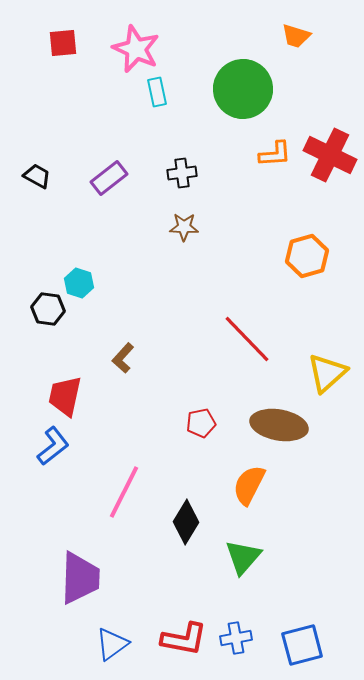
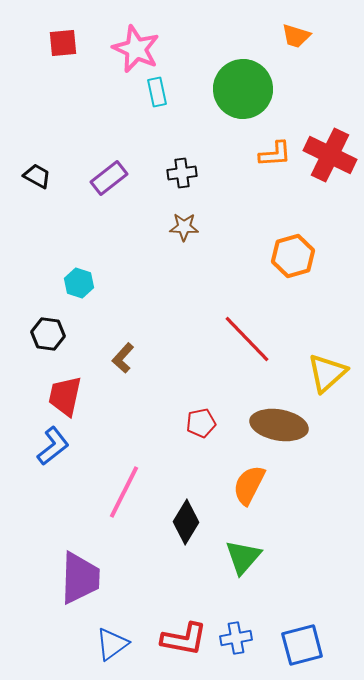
orange hexagon: moved 14 px left
black hexagon: moved 25 px down
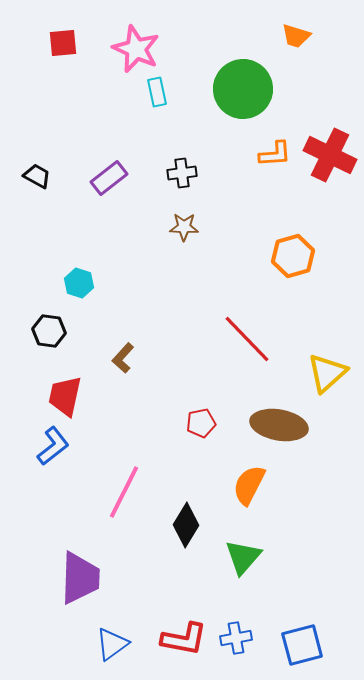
black hexagon: moved 1 px right, 3 px up
black diamond: moved 3 px down
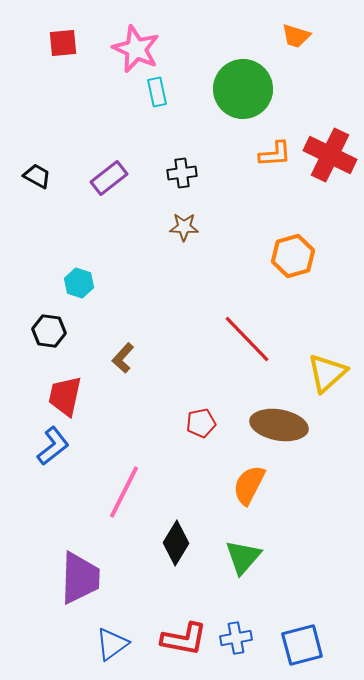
black diamond: moved 10 px left, 18 px down
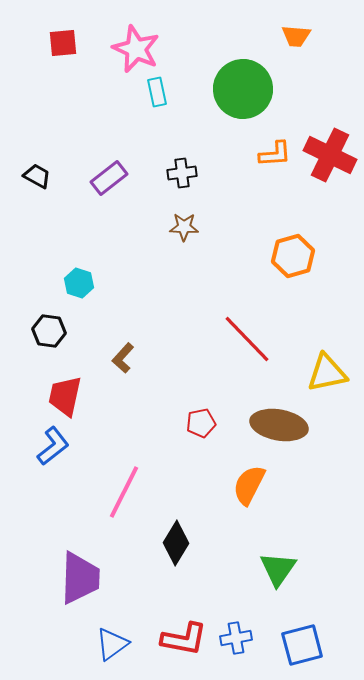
orange trapezoid: rotated 12 degrees counterclockwise
yellow triangle: rotated 30 degrees clockwise
green triangle: moved 35 px right, 12 px down; rotated 6 degrees counterclockwise
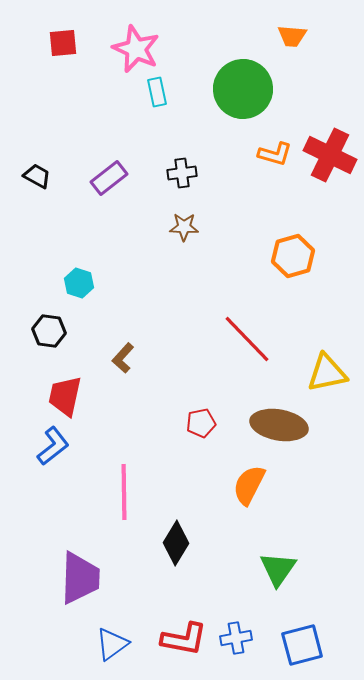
orange trapezoid: moved 4 px left
orange L-shape: rotated 20 degrees clockwise
pink line: rotated 28 degrees counterclockwise
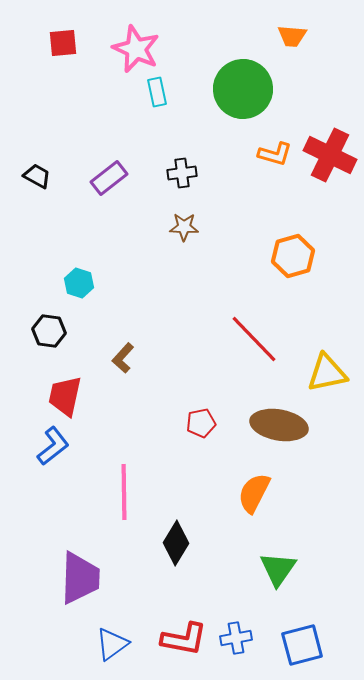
red line: moved 7 px right
orange semicircle: moved 5 px right, 8 px down
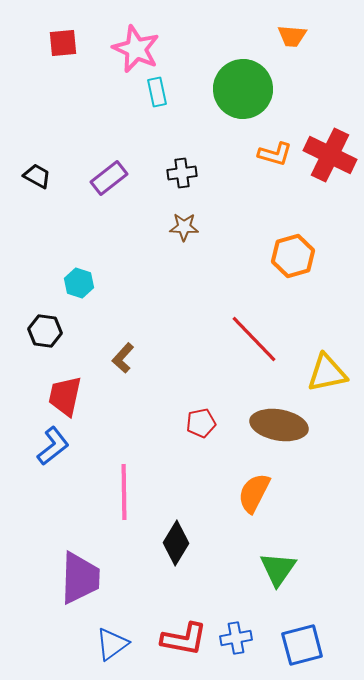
black hexagon: moved 4 px left
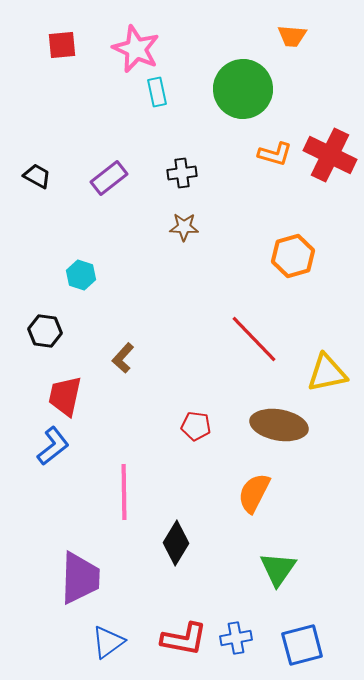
red square: moved 1 px left, 2 px down
cyan hexagon: moved 2 px right, 8 px up
red pentagon: moved 5 px left, 3 px down; rotated 20 degrees clockwise
blue triangle: moved 4 px left, 2 px up
